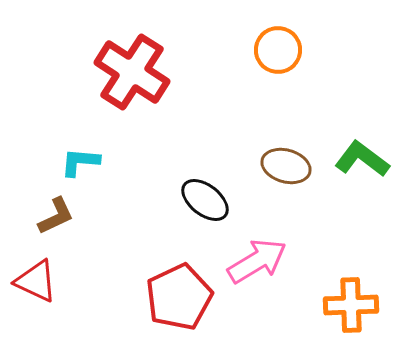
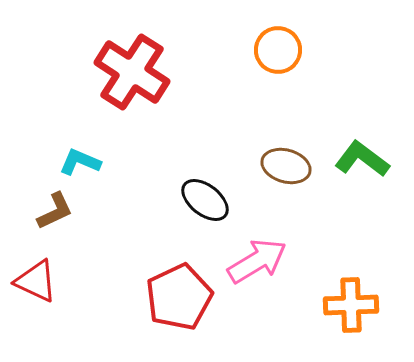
cyan L-shape: rotated 18 degrees clockwise
brown L-shape: moved 1 px left, 5 px up
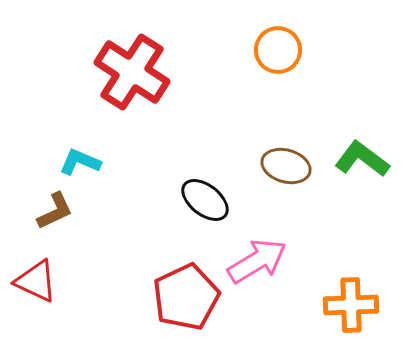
red pentagon: moved 7 px right
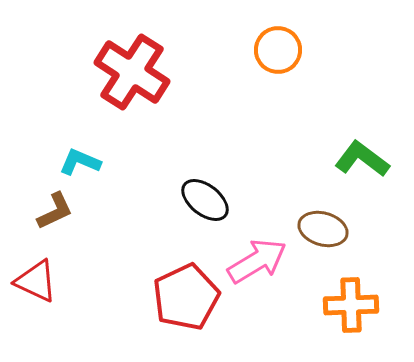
brown ellipse: moved 37 px right, 63 px down
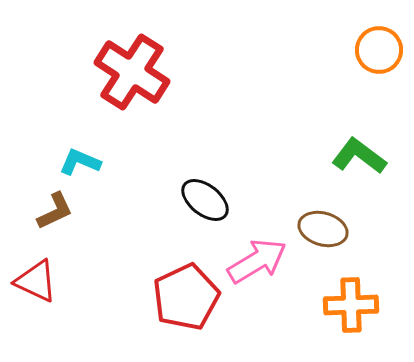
orange circle: moved 101 px right
green L-shape: moved 3 px left, 3 px up
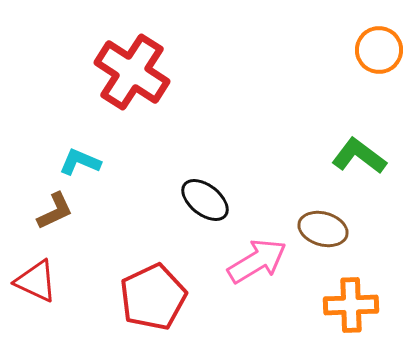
red pentagon: moved 33 px left
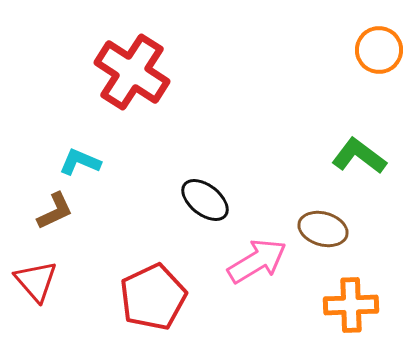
red triangle: rotated 24 degrees clockwise
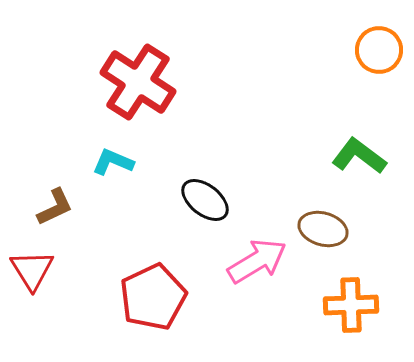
red cross: moved 6 px right, 10 px down
cyan L-shape: moved 33 px right
brown L-shape: moved 4 px up
red triangle: moved 4 px left, 11 px up; rotated 9 degrees clockwise
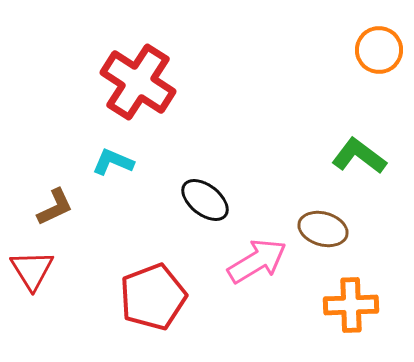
red pentagon: rotated 4 degrees clockwise
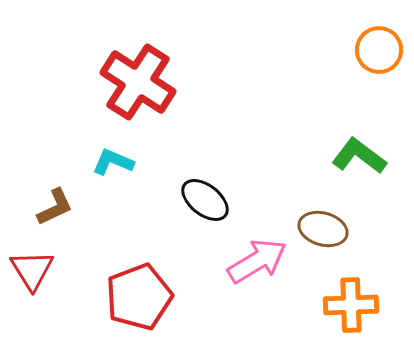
red pentagon: moved 14 px left
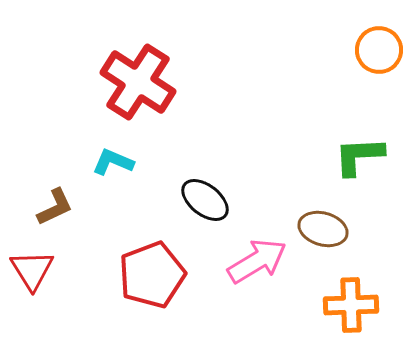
green L-shape: rotated 40 degrees counterclockwise
red pentagon: moved 13 px right, 22 px up
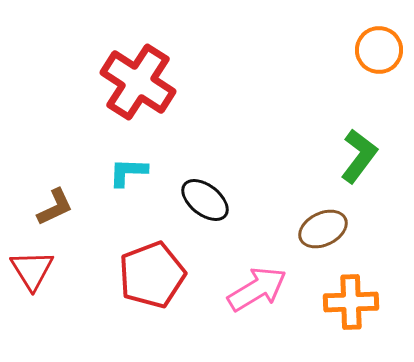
green L-shape: rotated 130 degrees clockwise
cyan L-shape: moved 15 px right, 10 px down; rotated 21 degrees counterclockwise
brown ellipse: rotated 42 degrees counterclockwise
pink arrow: moved 28 px down
orange cross: moved 3 px up
